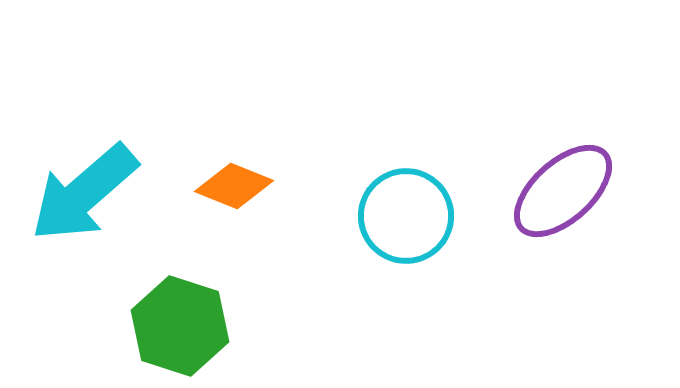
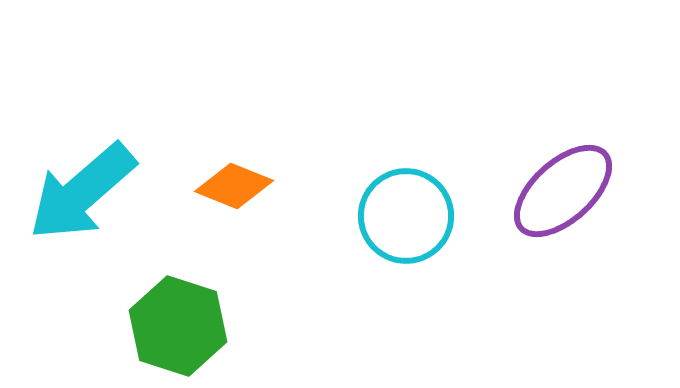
cyan arrow: moved 2 px left, 1 px up
green hexagon: moved 2 px left
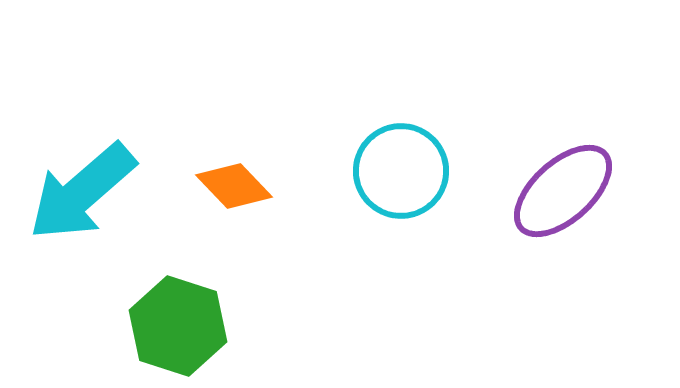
orange diamond: rotated 24 degrees clockwise
cyan circle: moved 5 px left, 45 px up
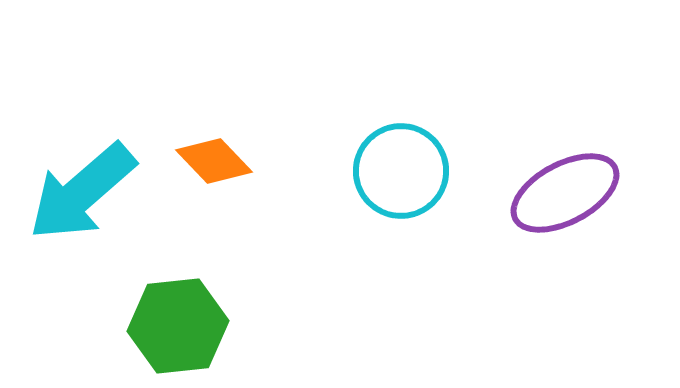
orange diamond: moved 20 px left, 25 px up
purple ellipse: moved 2 px right, 2 px down; rotated 14 degrees clockwise
green hexagon: rotated 24 degrees counterclockwise
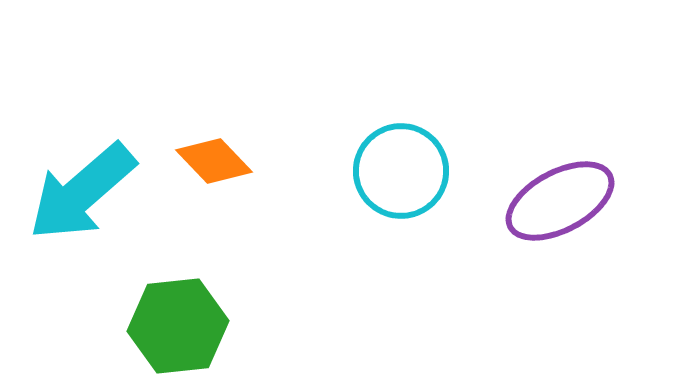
purple ellipse: moved 5 px left, 8 px down
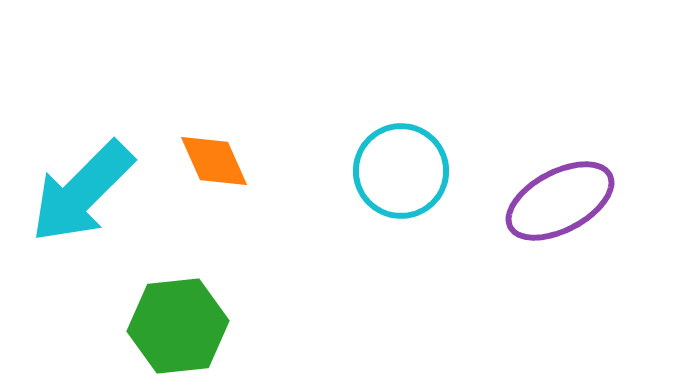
orange diamond: rotated 20 degrees clockwise
cyan arrow: rotated 4 degrees counterclockwise
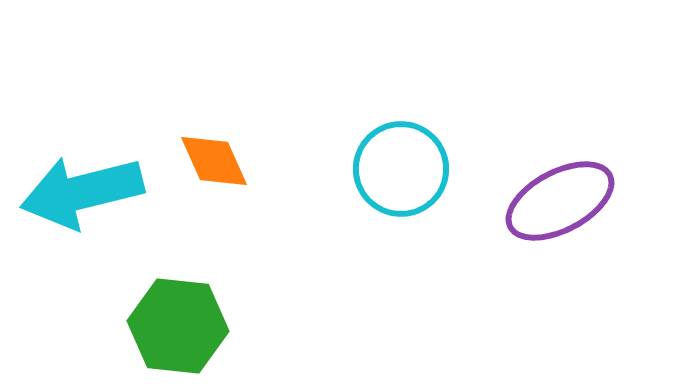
cyan circle: moved 2 px up
cyan arrow: rotated 31 degrees clockwise
green hexagon: rotated 12 degrees clockwise
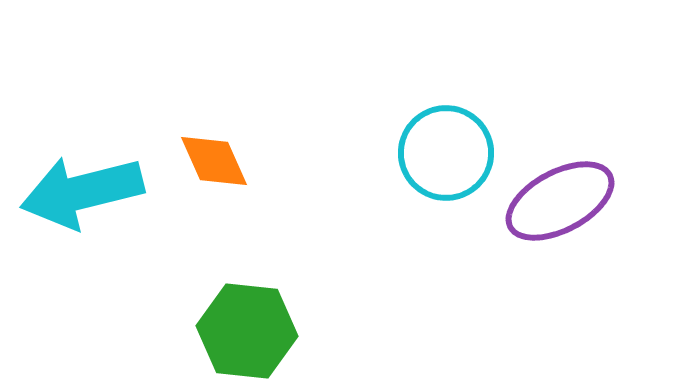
cyan circle: moved 45 px right, 16 px up
green hexagon: moved 69 px right, 5 px down
